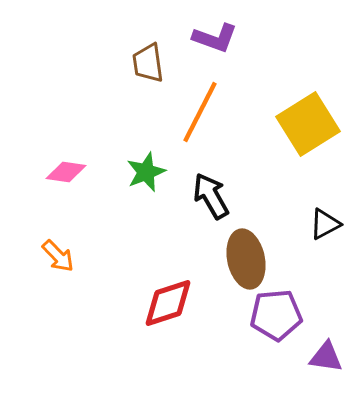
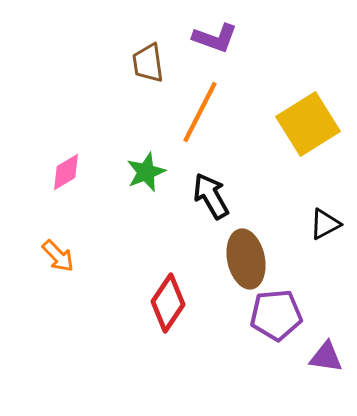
pink diamond: rotated 39 degrees counterclockwise
red diamond: rotated 38 degrees counterclockwise
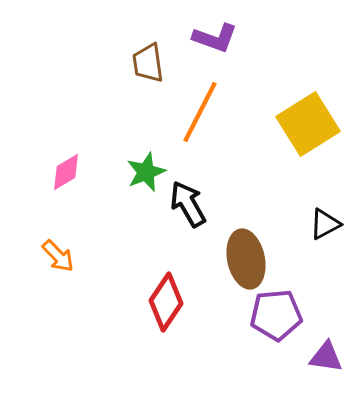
black arrow: moved 23 px left, 8 px down
red diamond: moved 2 px left, 1 px up
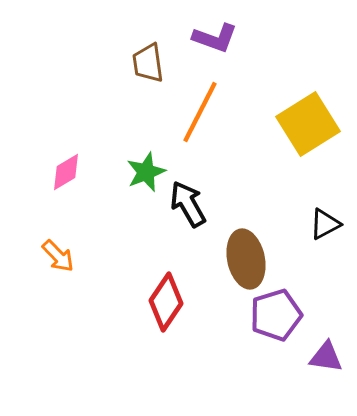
purple pentagon: rotated 12 degrees counterclockwise
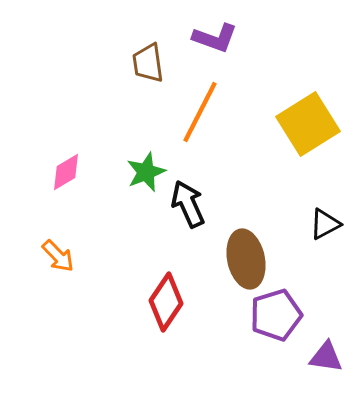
black arrow: rotated 6 degrees clockwise
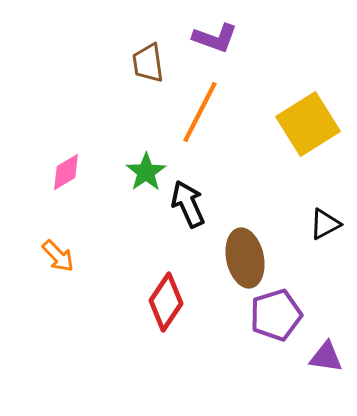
green star: rotated 12 degrees counterclockwise
brown ellipse: moved 1 px left, 1 px up
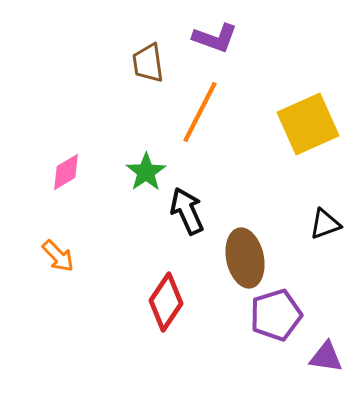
yellow square: rotated 8 degrees clockwise
black arrow: moved 1 px left, 7 px down
black triangle: rotated 8 degrees clockwise
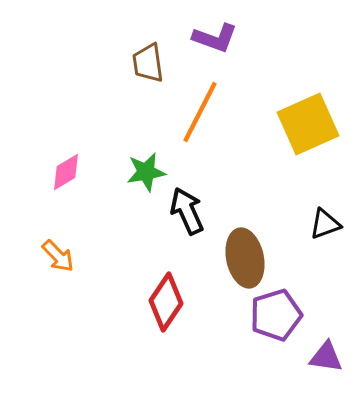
green star: rotated 24 degrees clockwise
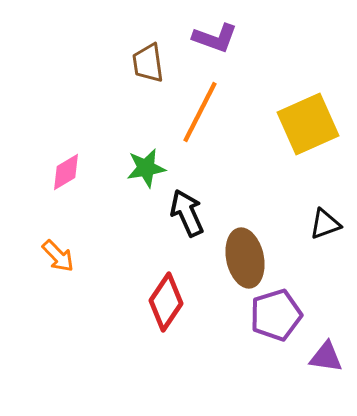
green star: moved 4 px up
black arrow: moved 2 px down
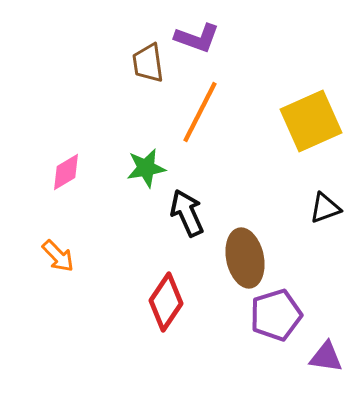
purple L-shape: moved 18 px left
yellow square: moved 3 px right, 3 px up
black triangle: moved 16 px up
